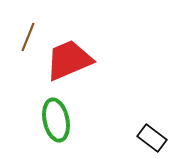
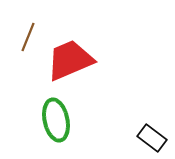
red trapezoid: moved 1 px right
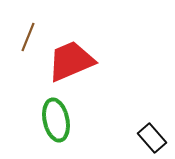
red trapezoid: moved 1 px right, 1 px down
black rectangle: rotated 12 degrees clockwise
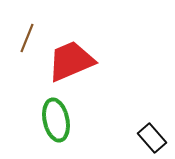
brown line: moved 1 px left, 1 px down
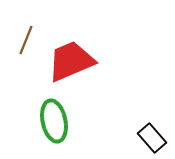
brown line: moved 1 px left, 2 px down
green ellipse: moved 2 px left, 1 px down
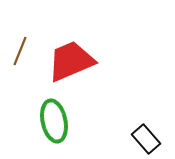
brown line: moved 6 px left, 11 px down
black rectangle: moved 6 px left, 1 px down
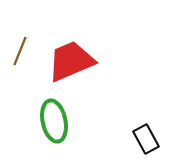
black rectangle: rotated 12 degrees clockwise
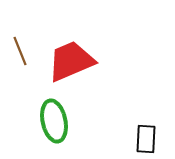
brown line: rotated 44 degrees counterclockwise
black rectangle: rotated 32 degrees clockwise
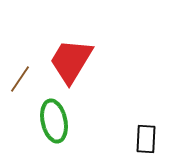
brown line: moved 28 px down; rotated 56 degrees clockwise
red trapezoid: rotated 36 degrees counterclockwise
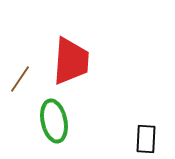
red trapezoid: rotated 153 degrees clockwise
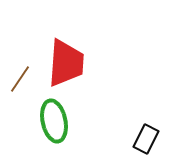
red trapezoid: moved 5 px left, 2 px down
black rectangle: rotated 24 degrees clockwise
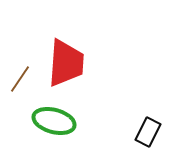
green ellipse: rotated 63 degrees counterclockwise
black rectangle: moved 2 px right, 7 px up
